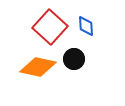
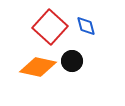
blue diamond: rotated 10 degrees counterclockwise
black circle: moved 2 px left, 2 px down
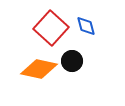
red square: moved 1 px right, 1 px down
orange diamond: moved 1 px right, 2 px down
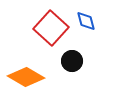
blue diamond: moved 5 px up
orange diamond: moved 13 px left, 8 px down; rotated 18 degrees clockwise
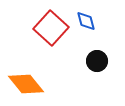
black circle: moved 25 px right
orange diamond: moved 7 px down; rotated 21 degrees clockwise
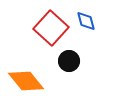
black circle: moved 28 px left
orange diamond: moved 3 px up
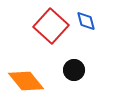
red square: moved 2 px up
black circle: moved 5 px right, 9 px down
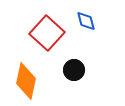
red square: moved 4 px left, 7 px down
orange diamond: rotated 51 degrees clockwise
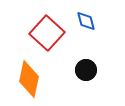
black circle: moved 12 px right
orange diamond: moved 3 px right, 2 px up
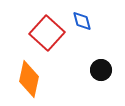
blue diamond: moved 4 px left
black circle: moved 15 px right
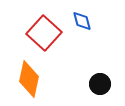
red square: moved 3 px left
black circle: moved 1 px left, 14 px down
